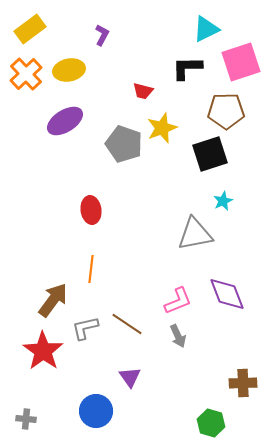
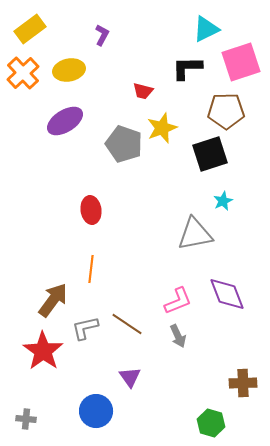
orange cross: moved 3 px left, 1 px up
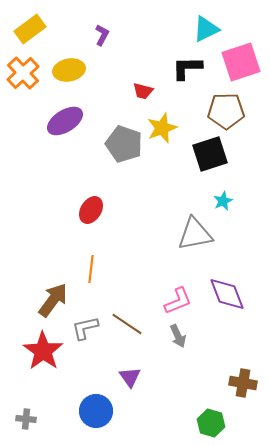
red ellipse: rotated 40 degrees clockwise
brown cross: rotated 12 degrees clockwise
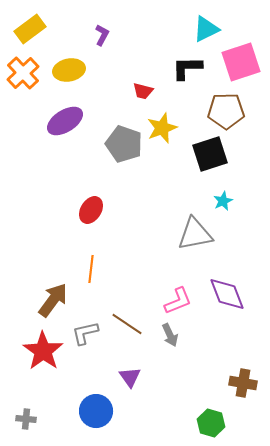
gray L-shape: moved 5 px down
gray arrow: moved 8 px left, 1 px up
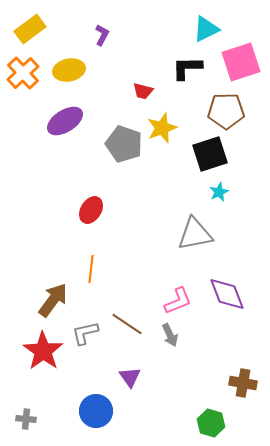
cyan star: moved 4 px left, 9 px up
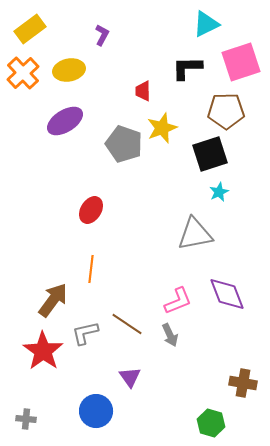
cyan triangle: moved 5 px up
red trapezoid: rotated 75 degrees clockwise
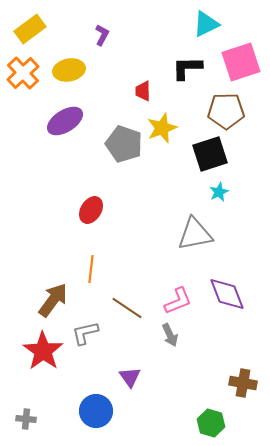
brown line: moved 16 px up
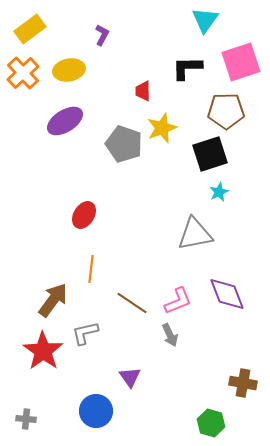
cyan triangle: moved 1 px left, 4 px up; rotated 28 degrees counterclockwise
red ellipse: moved 7 px left, 5 px down
brown line: moved 5 px right, 5 px up
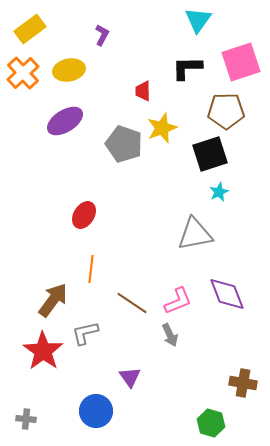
cyan triangle: moved 7 px left
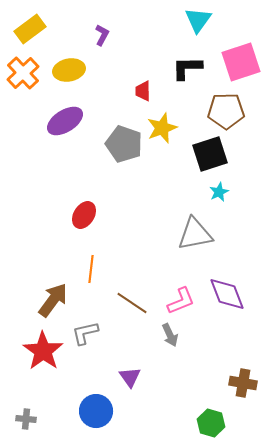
pink L-shape: moved 3 px right
